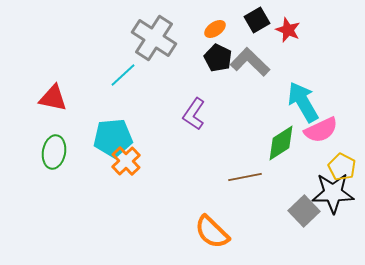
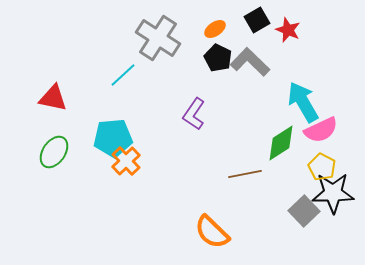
gray cross: moved 4 px right
green ellipse: rotated 24 degrees clockwise
yellow pentagon: moved 20 px left
brown line: moved 3 px up
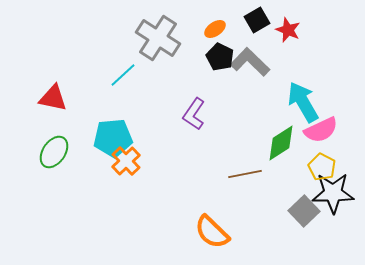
black pentagon: moved 2 px right, 1 px up
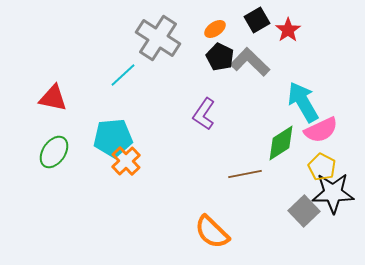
red star: rotated 15 degrees clockwise
purple L-shape: moved 10 px right
